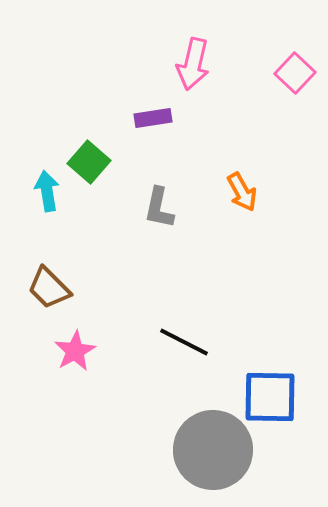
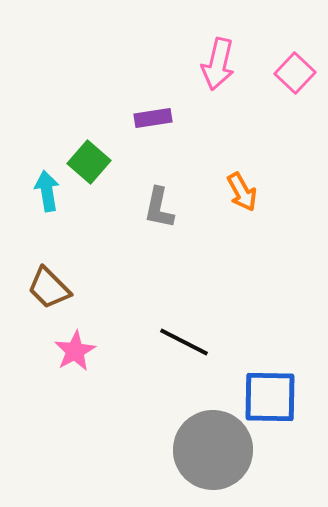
pink arrow: moved 25 px right
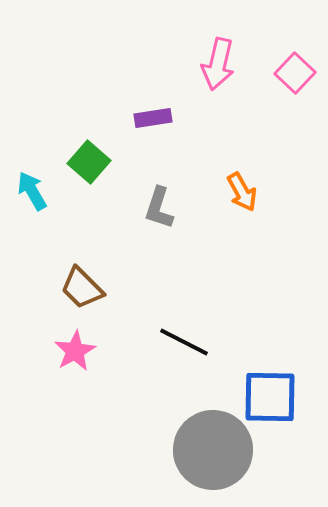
cyan arrow: moved 15 px left; rotated 21 degrees counterclockwise
gray L-shape: rotated 6 degrees clockwise
brown trapezoid: moved 33 px right
